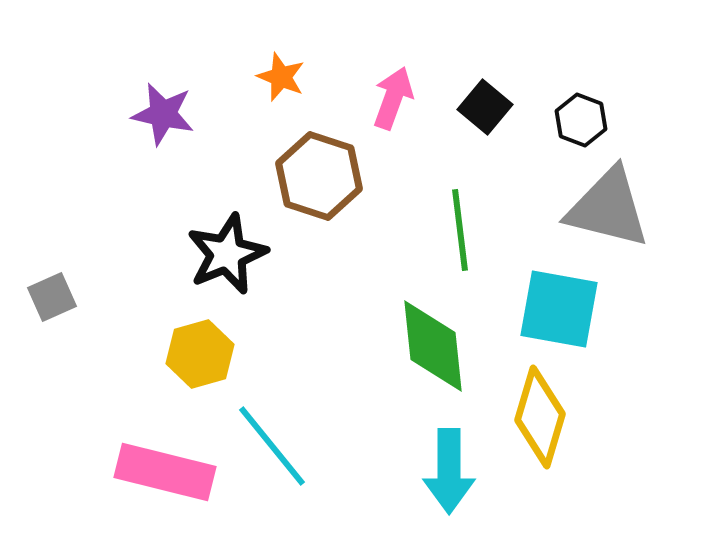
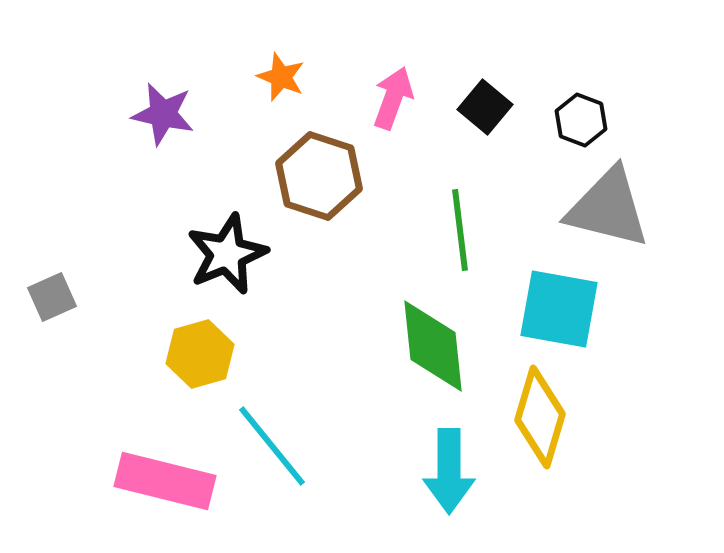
pink rectangle: moved 9 px down
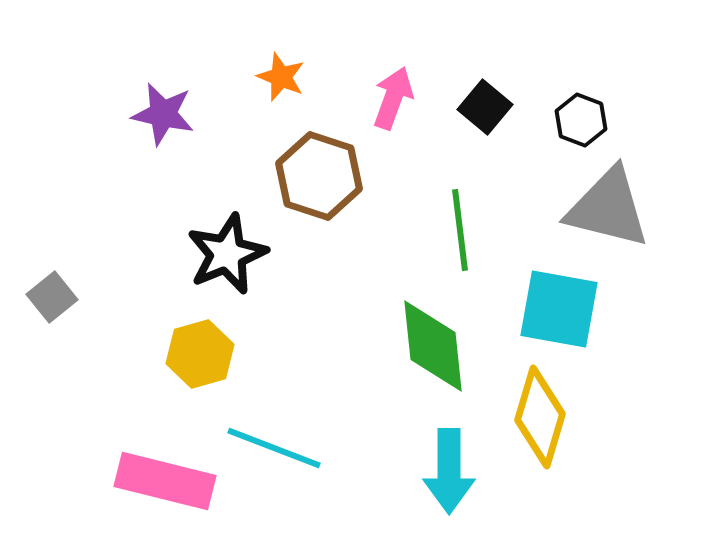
gray square: rotated 15 degrees counterclockwise
cyan line: moved 2 px right, 2 px down; rotated 30 degrees counterclockwise
